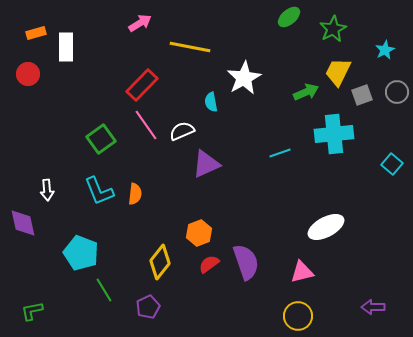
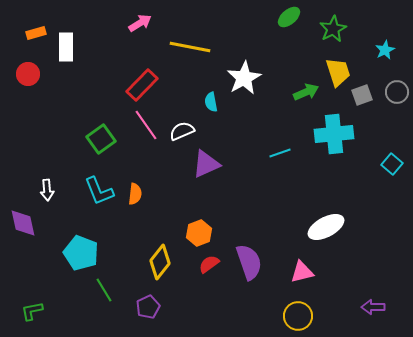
yellow trapezoid: rotated 136 degrees clockwise
purple semicircle: moved 3 px right
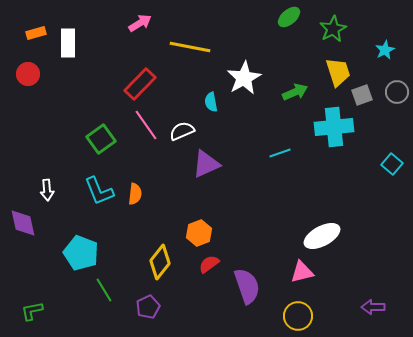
white rectangle: moved 2 px right, 4 px up
red rectangle: moved 2 px left, 1 px up
green arrow: moved 11 px left
cyan cross: moved 7 px up
white ellipse: moved 4 px left, 9 px down
purple semicircle: moved 2 px left, 24 px down
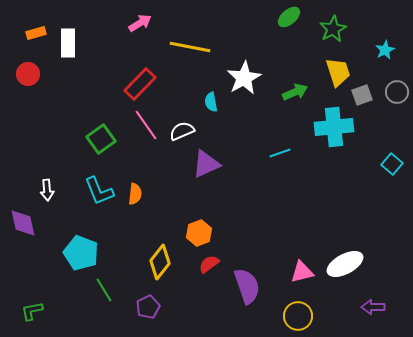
white ellipse: moved 23 px right, 28 px down
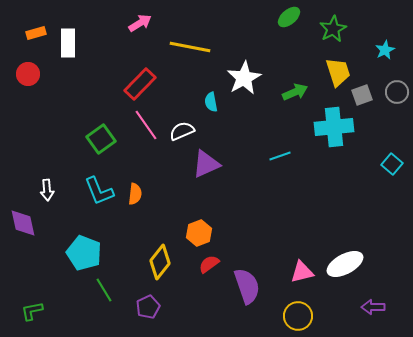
cyan line: moved 3 px down
cyan pentagon: moved 3 px right
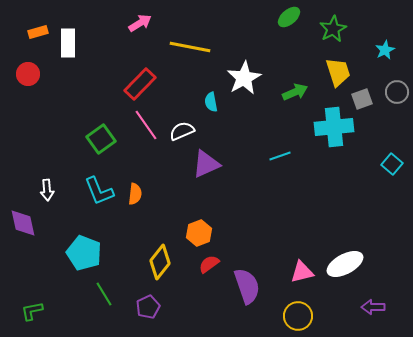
orange rectangle: moved 2 px right, 1 px up
gray square: moved 4 px down
green line: moved 4 px down
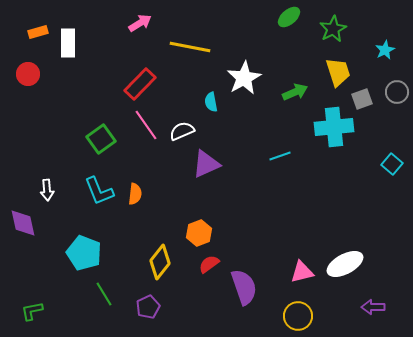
purple semicircle: moved 3 px left, 1 px down
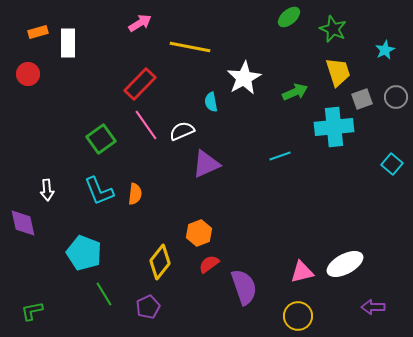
green star: rotated 20 degrees counterclockwise
gray circle: moved 1 px left, 5 px down
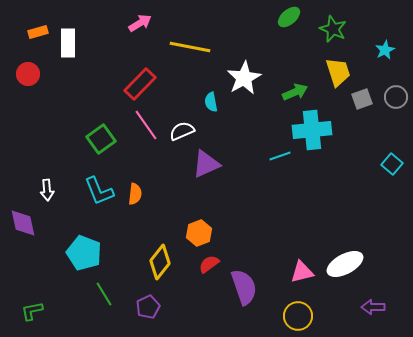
cyan cross: moved 22 px left, 3 px down
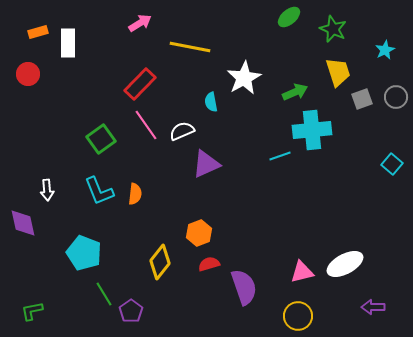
red semicircle: rotated 20 degrees clockwise
purple pentagon: moved 17 px left, 4 px down; rotated 10 degrees counterclockwise
